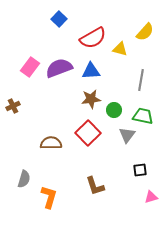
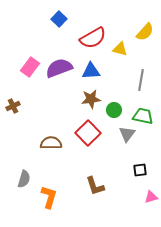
gray triangle: moved 1 px up
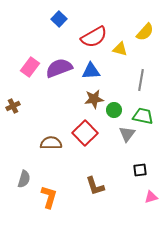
red semicircle: moved 1 px right, 1 px up
brown star: moved 3 px right
red square: moved 3 px left
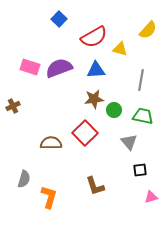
yellow semicircle: moved 3 px right, 2 px up
pink rectangle: rotated 72 degrees clockwise
blue triangle: moved 5 px right, 1 px up
gray triangle: moved 2 px right, 8 px down; rotated 18 degrees counterclockwise
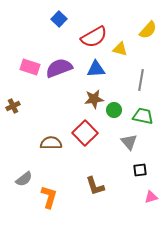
blue triangle: moved 1 px up
gray semicircle: rotated 36 degrees clockwise
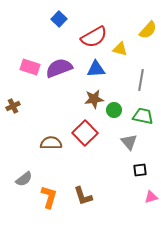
brown L-shape: moved 12 px left, 10 px down
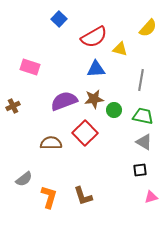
yellow semicircle: moved 2 px up
purple semicircle: moved 5 px right, 33 px down
gray triangle: moved 15 px right; rotated 18 degrees counterclockwise
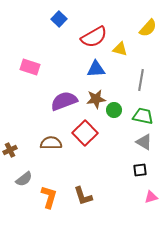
brown star: moved 2 px right
brown cross: moved 3 px left, 44 px down
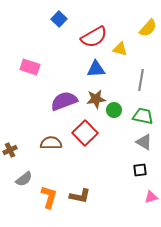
brown L-shape: moved 3 px left; rotated 60 degrees counterclockwise
